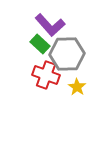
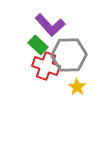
green rectangle: moved 2 px left, 1 px down
gray hexagon: moved 2 px right, 1 px down
red cross: moved 9 px up
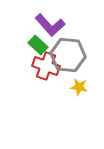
gray hexagon: moved 1 px left; rotated 8 degrees clockwise
yellow star: moved 2 px right; rotated 24 degrees counterclockwise
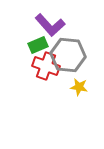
green rectangle: rotated 66 degrees counterclockwise
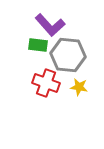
green rectangle: rotated 30 degrees clockwise
red cross: moved 17 px down
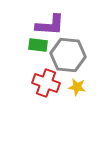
purple L-shape: rotated 44 degrees counterclockwise
yellow star: moved 2 px left
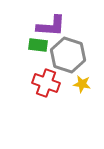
purple L-shape: moved 1 px right, 1 px down
gray hexagon: rotated 12 degrees clockwise
yellow star: moved 5 px right, 3 px up
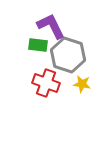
purple L-shape: rotated 120 degrees counterclockwise
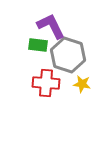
red cross: rotated 16 degrees counterclockwise
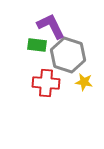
green rectangle: moved 1 px left
yellow star: moved 2 px right, 2 px up
